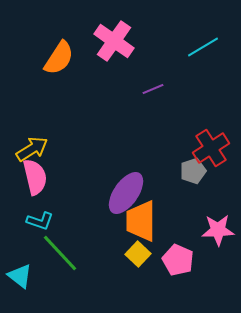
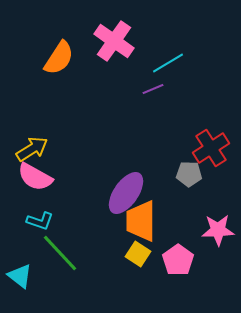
cyan line: moved 35 px left, 16 px down
gray pentagon: moved 4 px left, 3 px down; rotated 20 degrees clockwise
pink semicircle: rotated 132 degrees clockwise
yellow square: rotated 10 degrees counterclockwise
pink pentagon: rotated 12 degrees clockwise
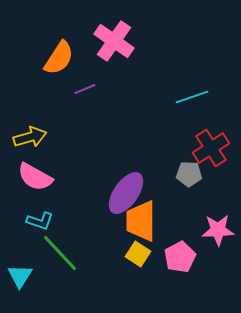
cyan line: moved 24 px right, 34 px down; rotated 12 degrees clockwise
purple line: moved 68 px left
yellow arrow: moved 2 px left, 12 px up; rotated 16 degrees clockwise
pink pentagon: moved 2 px right, 3 px up; rotated 8 degrees clockwise
cyan triangle: rotated 24 degrees clockwise
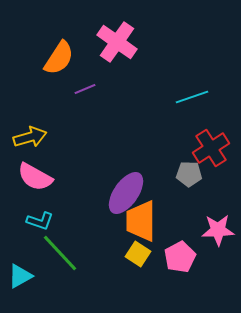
pink cross: moved 3 px right, 1 px down
cyan triangle: rotated 28 degrees clockwise
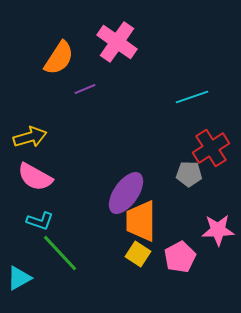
cyan triangle: moved 1 px left, 2 px down
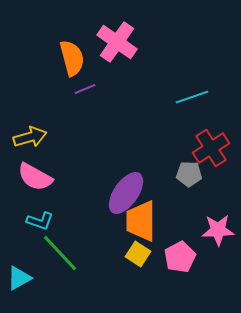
orange semicircle: moved 13 px right; rotated 48 degrees counterclockwise
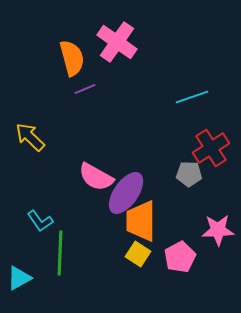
yellow arrow: rotated 120 degrees counterclockwise
pink semicircle: moved 61 px right
cyan L-shape: rotated 36 degrees clockwise
green line: rotated 45 degrees clockwise
